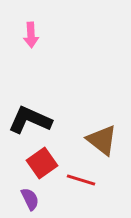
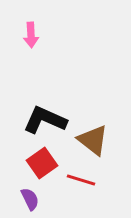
black L-shape: moved 15 px right
brown triangle: moved 9 px left
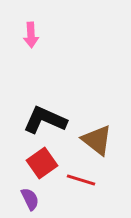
brown triangle: moved 4 px right
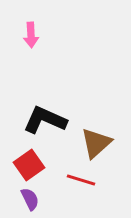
brown triangle: moved 1 px left, 3 px down; rotated 40 degrees clockwise
red square: moved 13 px left, 2 px down
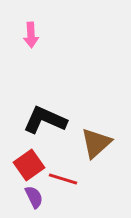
red line: moved 18 px left, 1 px up
purple semicircle: moved 4 px right, 2 px up
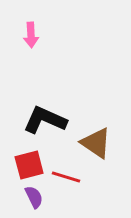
brown triangle: rotated 44 degrees counterclockwise
red square: rotated 20 degrees clockwise
red line: moved 3 px right, 2 px up
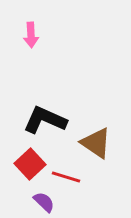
red square: moved 1 px right, 1 px up; rotated 28 degrees counterclockwise
purple semicircle: moved 10 px right, 5 px down; rotated 20 degrees counterclockwise
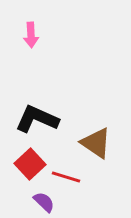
black L-shape: moved 8 px left, 1 px up
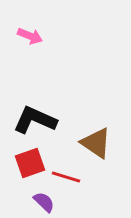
pink arrow: moved 1 px left, 1 px down; rotated 65 degrees counterclockwise
black L-shape: moved 2 px left, 1 px down
red square: moved 1 px up; rotated 24 degrees clockwise
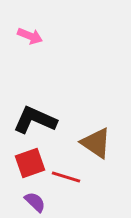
purple semicircle: moved 9 px left
